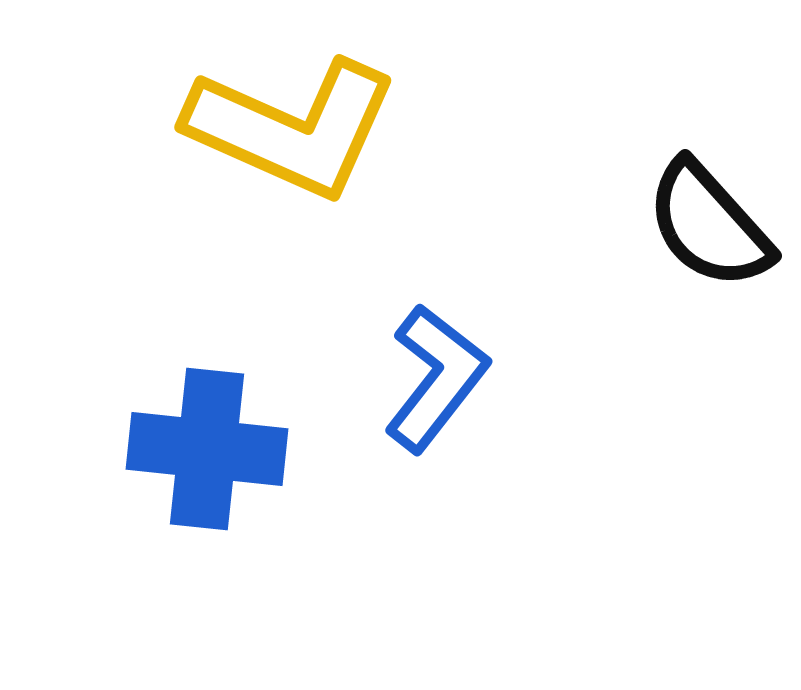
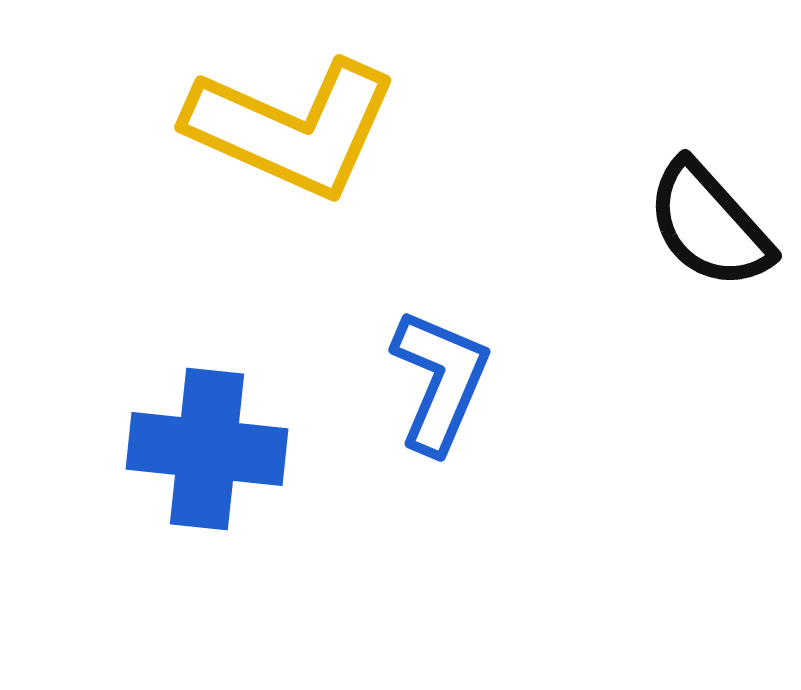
blue L-shape: moved 4 px right, 3 px down; rotated 15 degrees counterclockwise
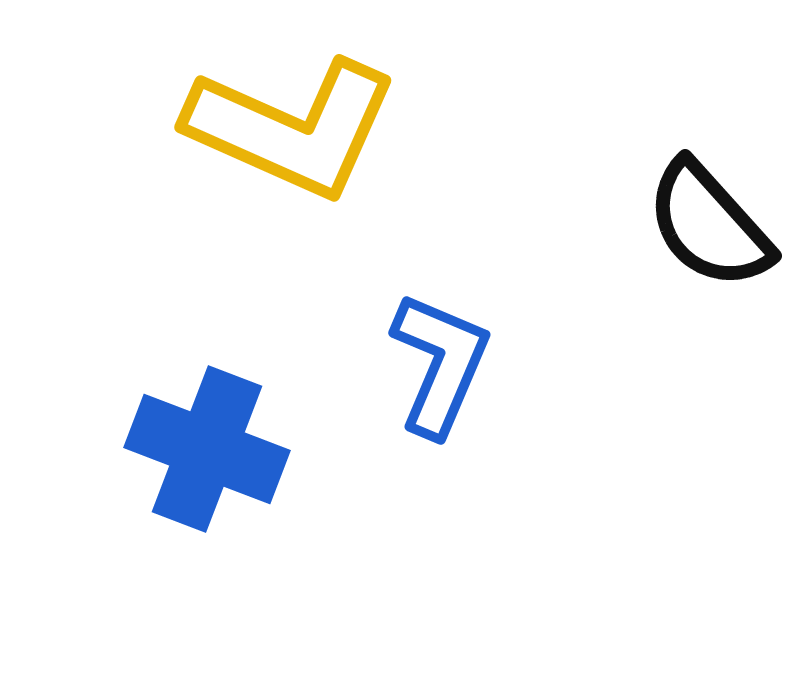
blue L-shape: moved 17 px up
blue cross: rotated 15 degrees clockwise
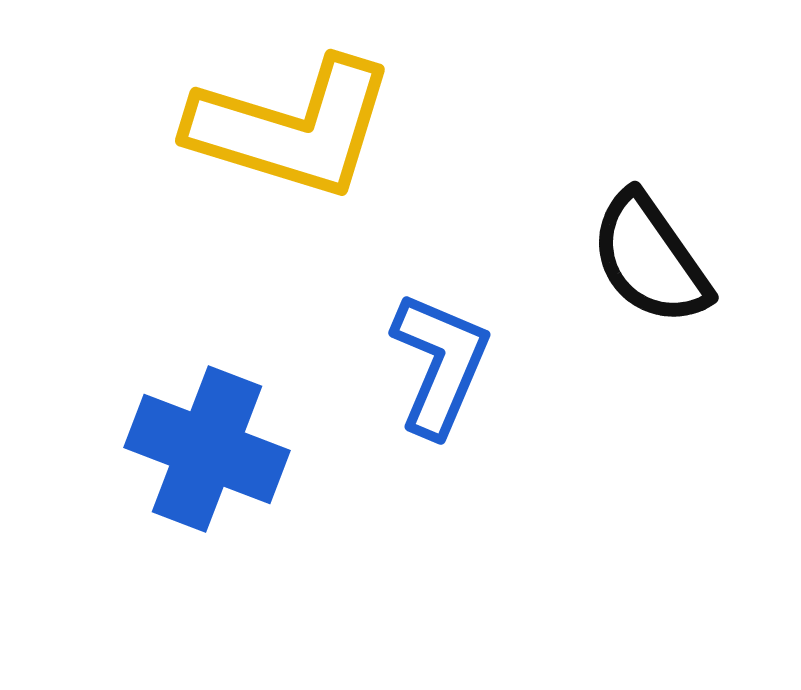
yellow L-shape: rotated 7 degrees counterclockwise
black semicircle: moved 59 px left, 34 px down; rotated 7 degrees clockwise
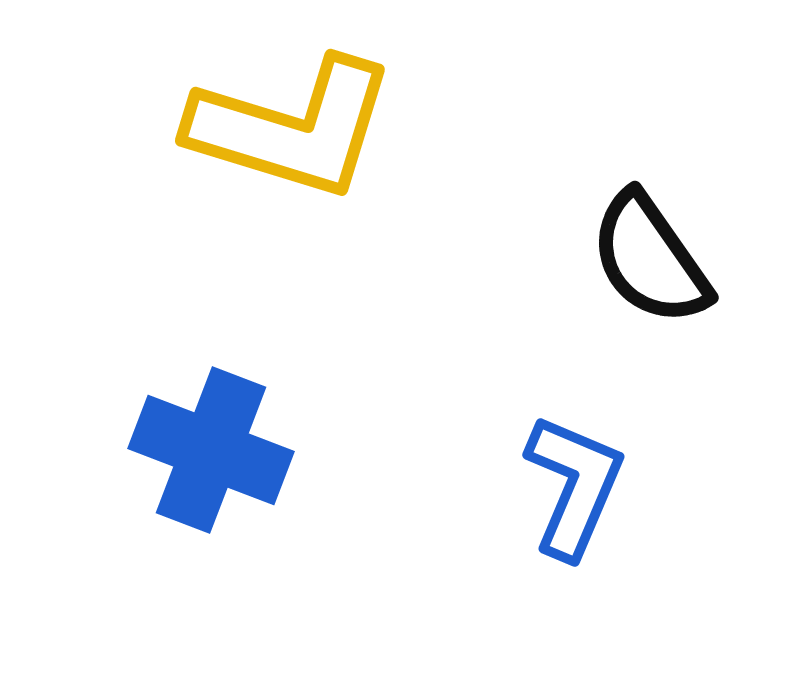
blue L-shape: moved 134 px right, 122 px down
blue cross: moved 4 px right, 1 px down
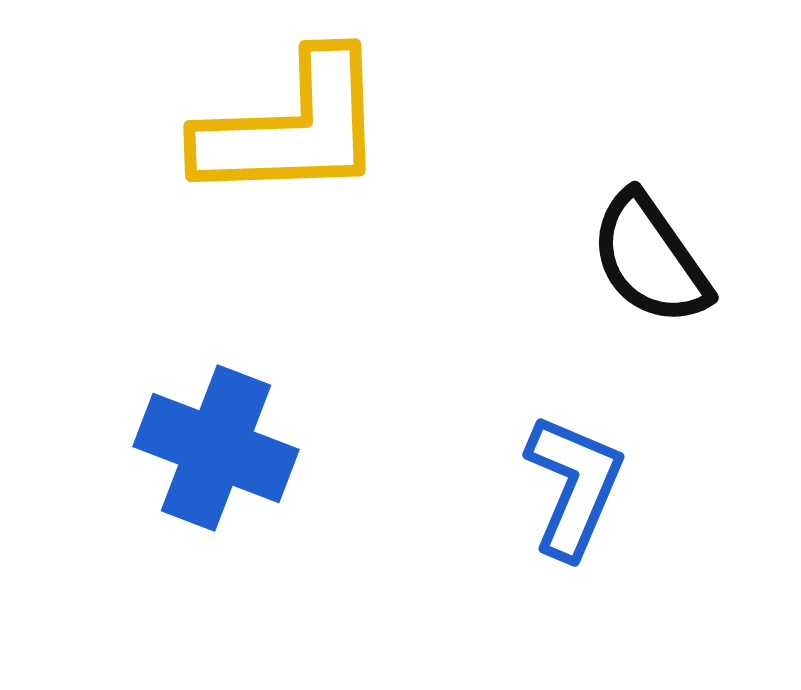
yellow L-shape: rotated 19 degrees counterclockwise
blue cross: moved 5 px right, 2 px up
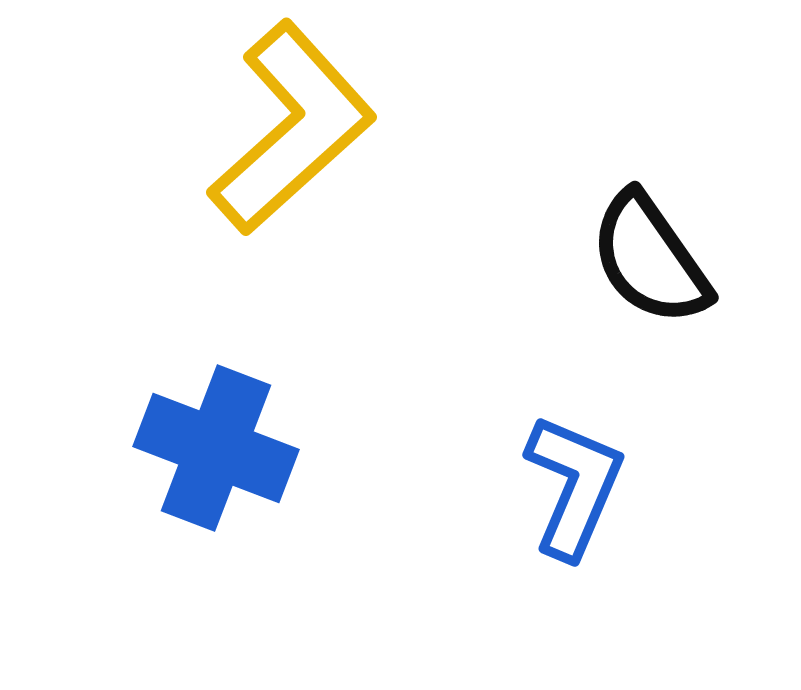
yellow L-shape: rotated 40 degrees counterclockwise
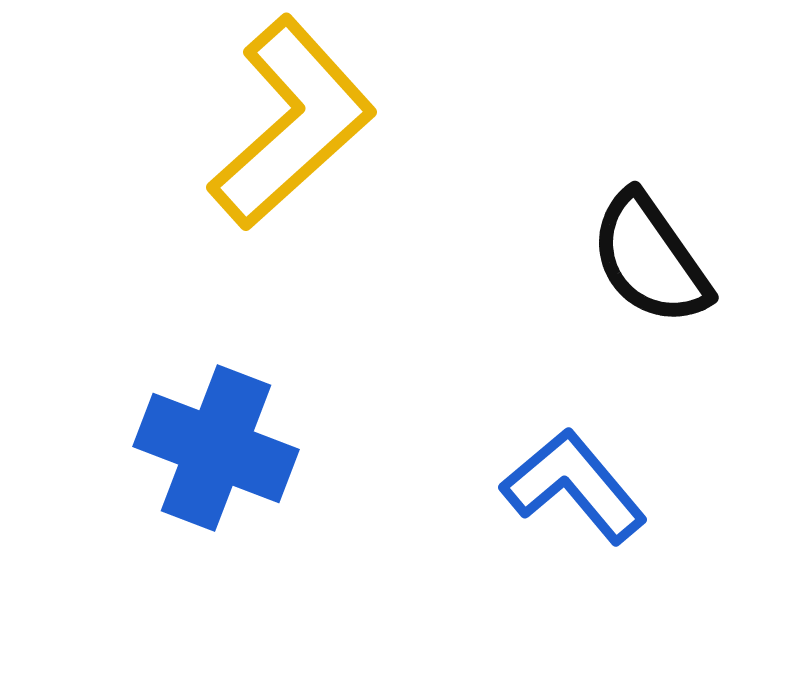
yellow L-shape: moved 5 px up
blue L-shape: rotated 63 degrees counterclockwise
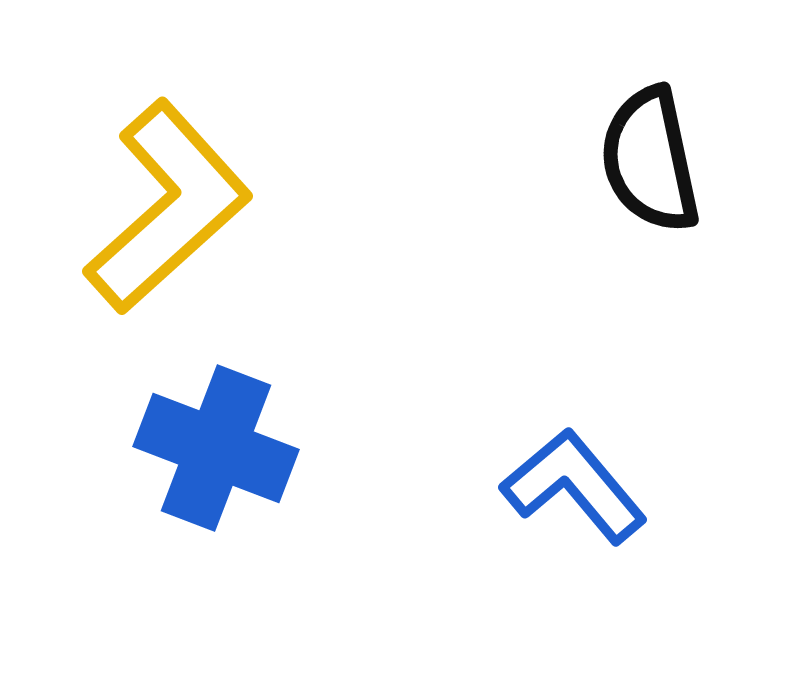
yellow L-shape: moved 124 px left, 84 px down
black semicircle: moved 99 px up; rotated 23 degrees clockwise
